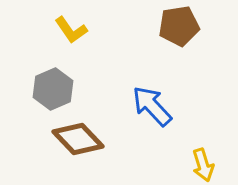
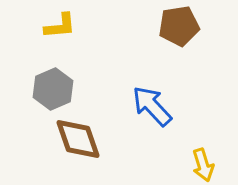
yellow L-shape: moved 11 px left, 4 px up; rotated 60 degrees counterclockwise
brown diamond: rotated 24 degrees clockwise
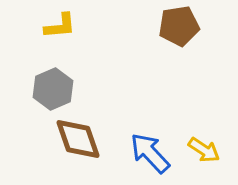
blue arrow: moved 2 px left, 47 px down
yellow arrow: moved 1 px right, 15 px up; rotated 40 degrees counterclockwise
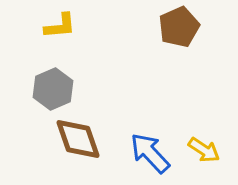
brown pentagon: moved 1 px down; rotated 15 degrees counterclockwise
